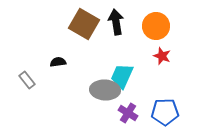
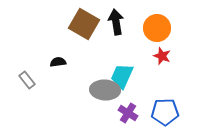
orange circle: moved 1 px right, 2 px down
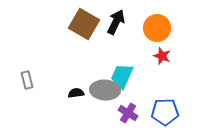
black arrow: rotated 35 degrees clockwise
black semicircle: moved 18 px right, 31 px down
gray rectangle: rotated 24 degrees clockwise
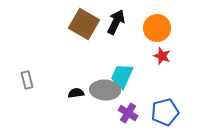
blue pentagon: rotated 12 degrees counterclockwise
